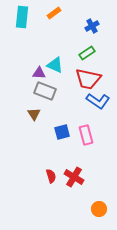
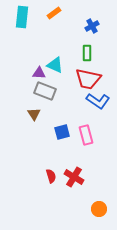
green rectangle: rotated 56 degrees counterclockwise
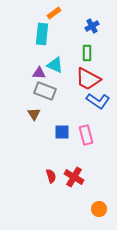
cyan rectangle: moved 20 px right, 17 px down
red trapezoid: rotated 16 degrees clockwise
blue square: rotated 14 degrees clockwise
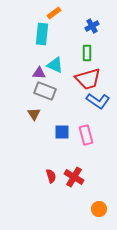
red trapezoid: rotated 44 degrees counterclockwise
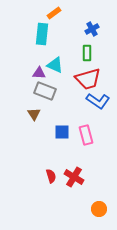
blue cross: moved 3 px down
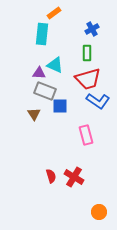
blue square: moved 2 px left, 26 px up
orange circle: moved 3 px down
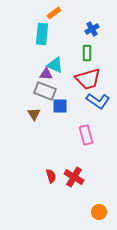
purple triangle: moved 7 px right, 1 px down
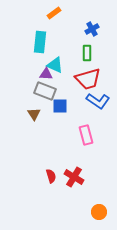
cyan rectangle: moved 2 px left, 8 px down
